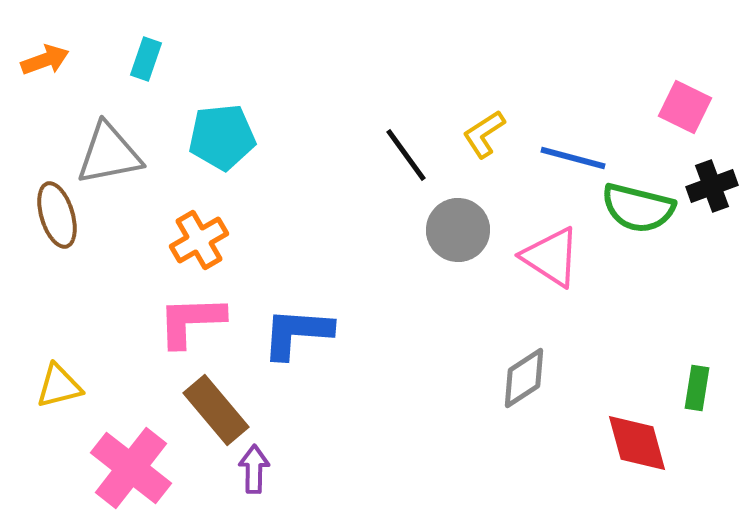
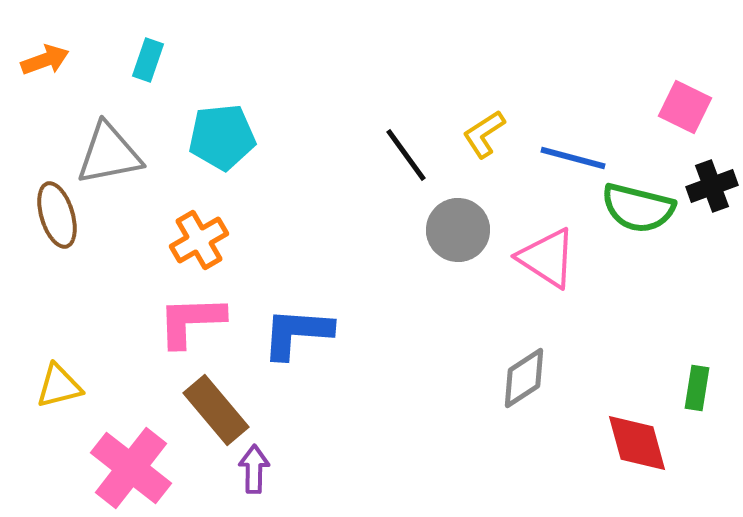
cyan rectangle: moved 2 px right, 1 px down
pink triangle: moved 4 px left, 1 px down
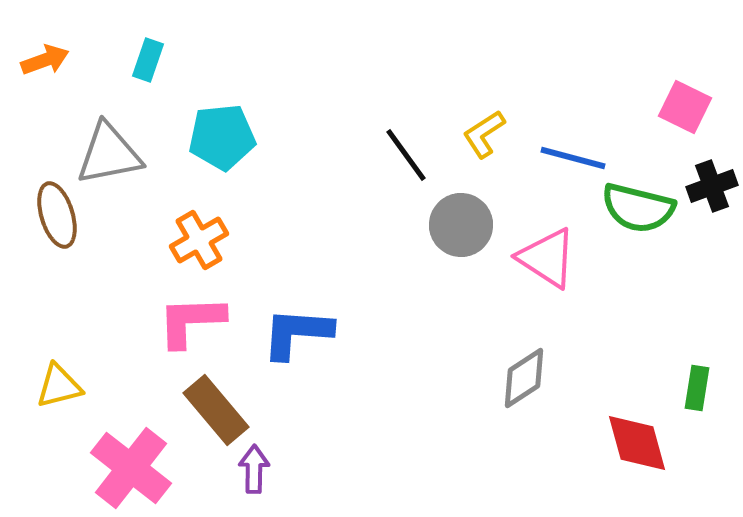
gray circle: moved 3 px right, 5 px up
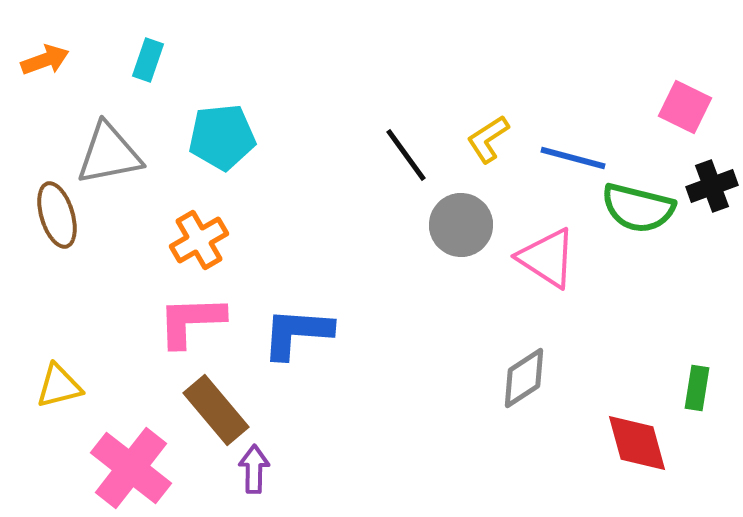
yellow L-shape: moved 4 px right, 5 px down
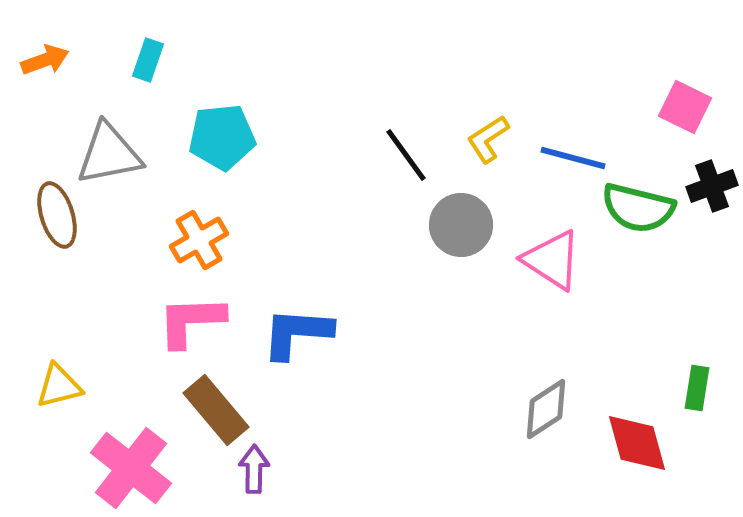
pink triangle: moved 5 px right, 2 px down
gray diamond: moved 22 px right, 31 px down
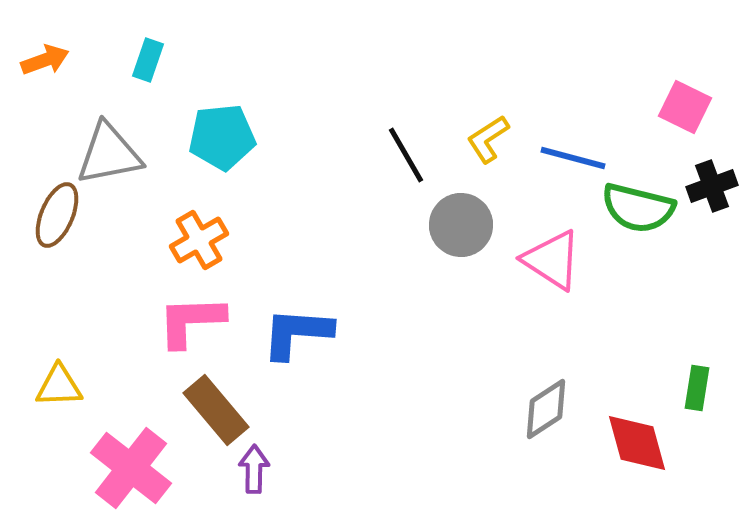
black line: rotated 6 degrees clockwise
brown ellipse: rotated 40 degrees clockwise
yellow triangle: rotated 12 degrees clockwise
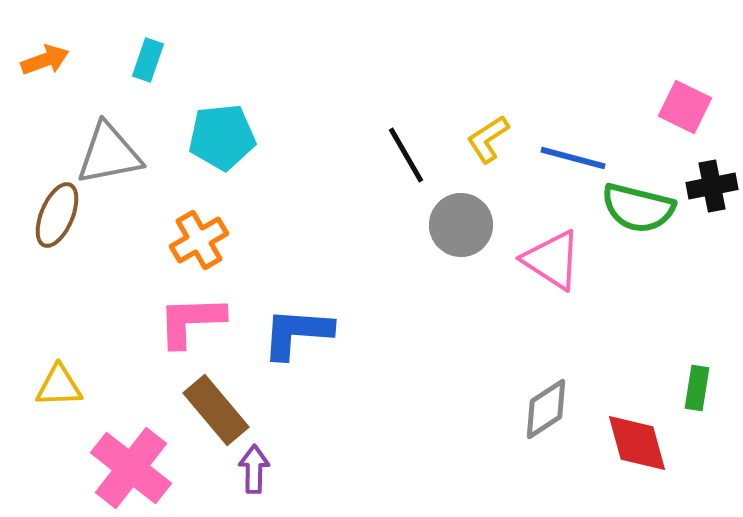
black cross: rotated 9 degrees clockwise
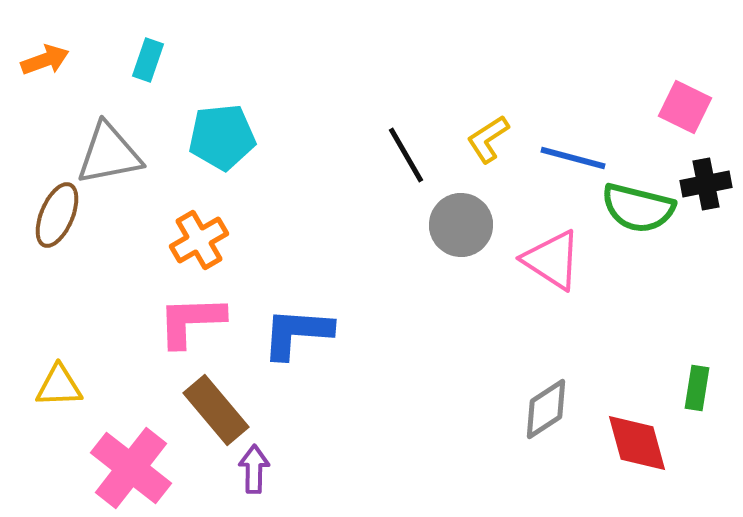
black cross: moved 6 px left, 2 px up
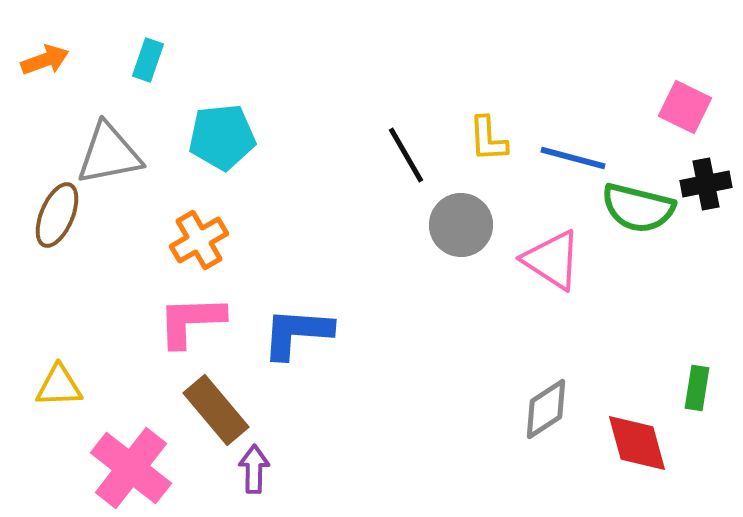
yellow L-shape: rotated 60 degrees counterclockwise
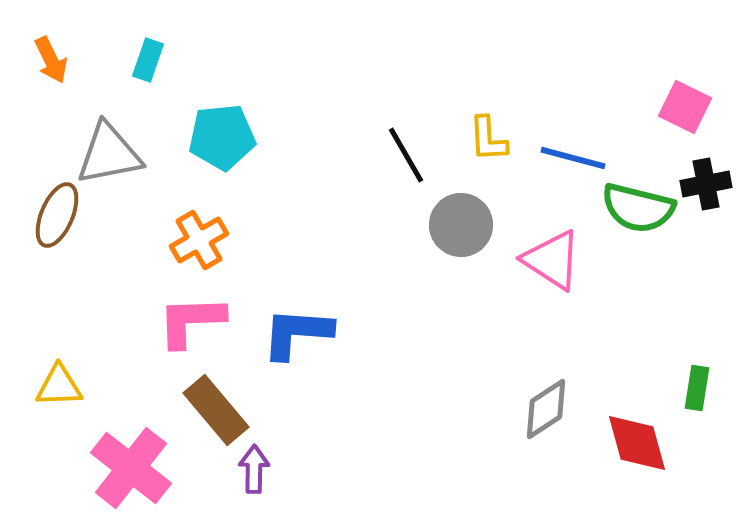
orange arrow: moved 6 px right; rotated 84 degrees clockwise
